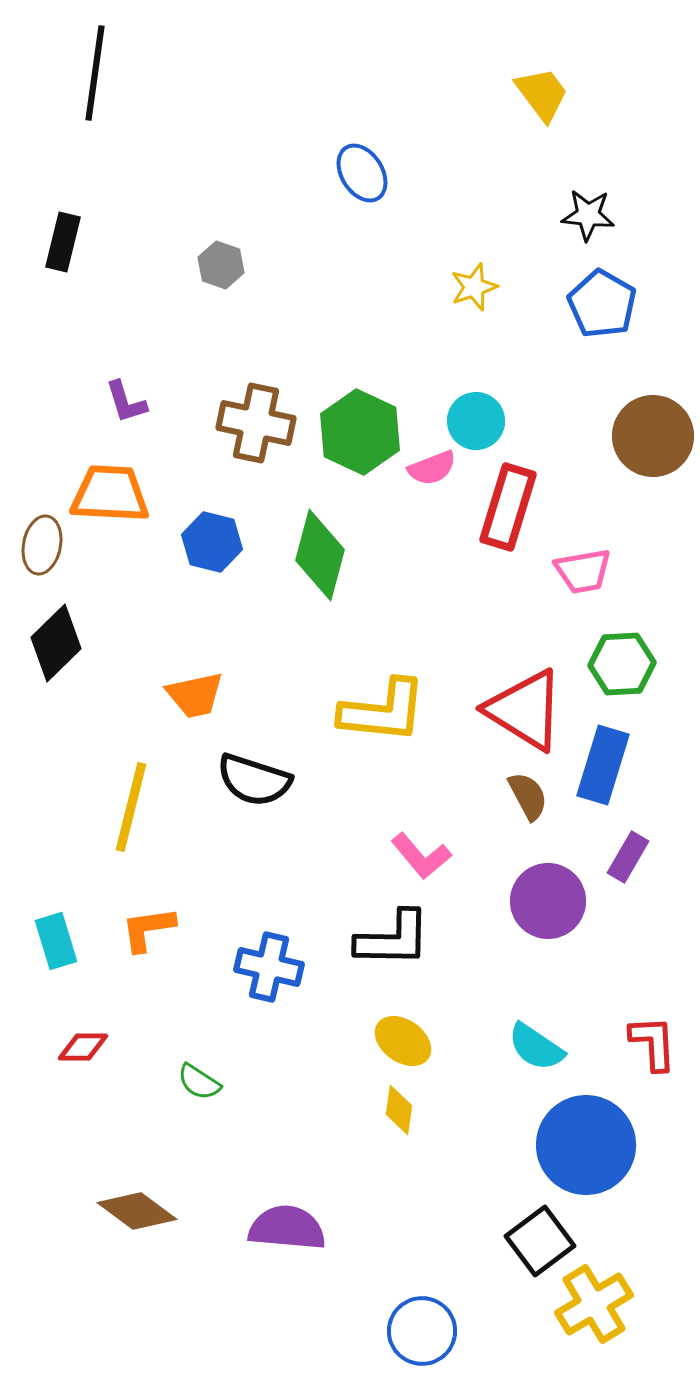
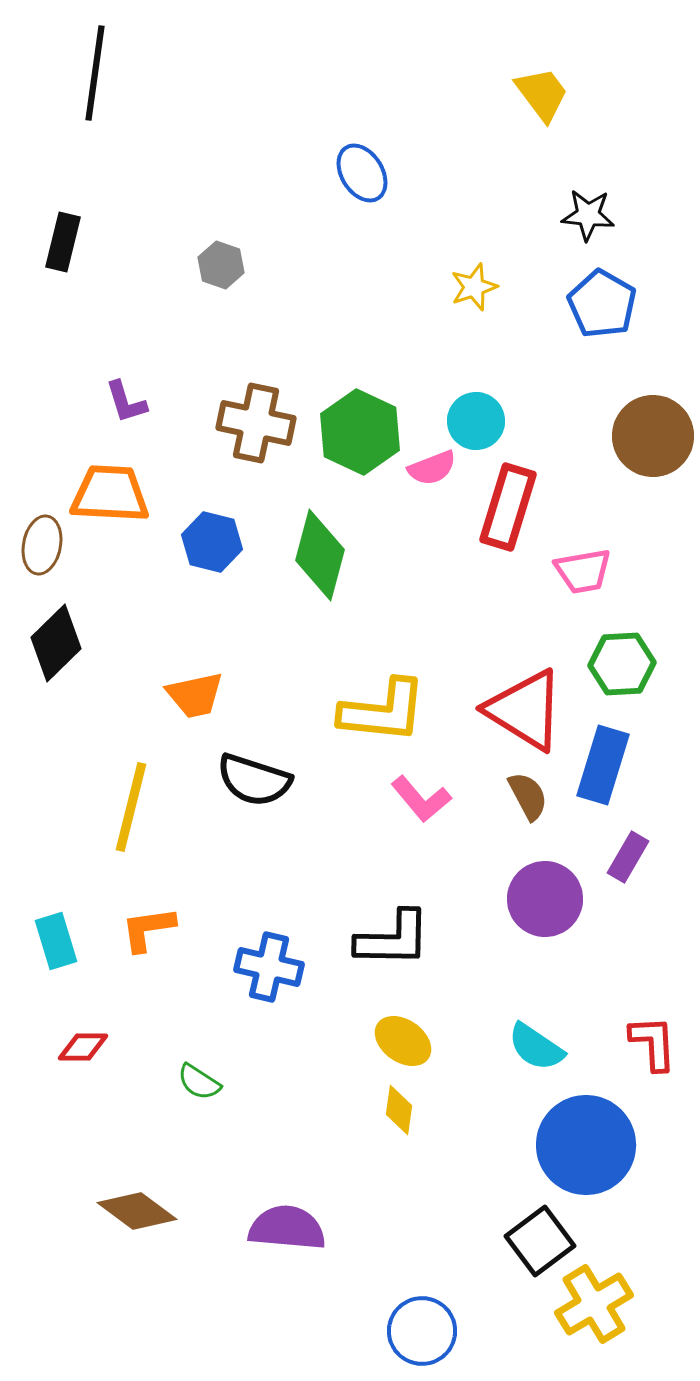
pink L-shape at (421, 856): moved 57 px up
purple circle at (548, 901): moved 3 px left, 2 px up
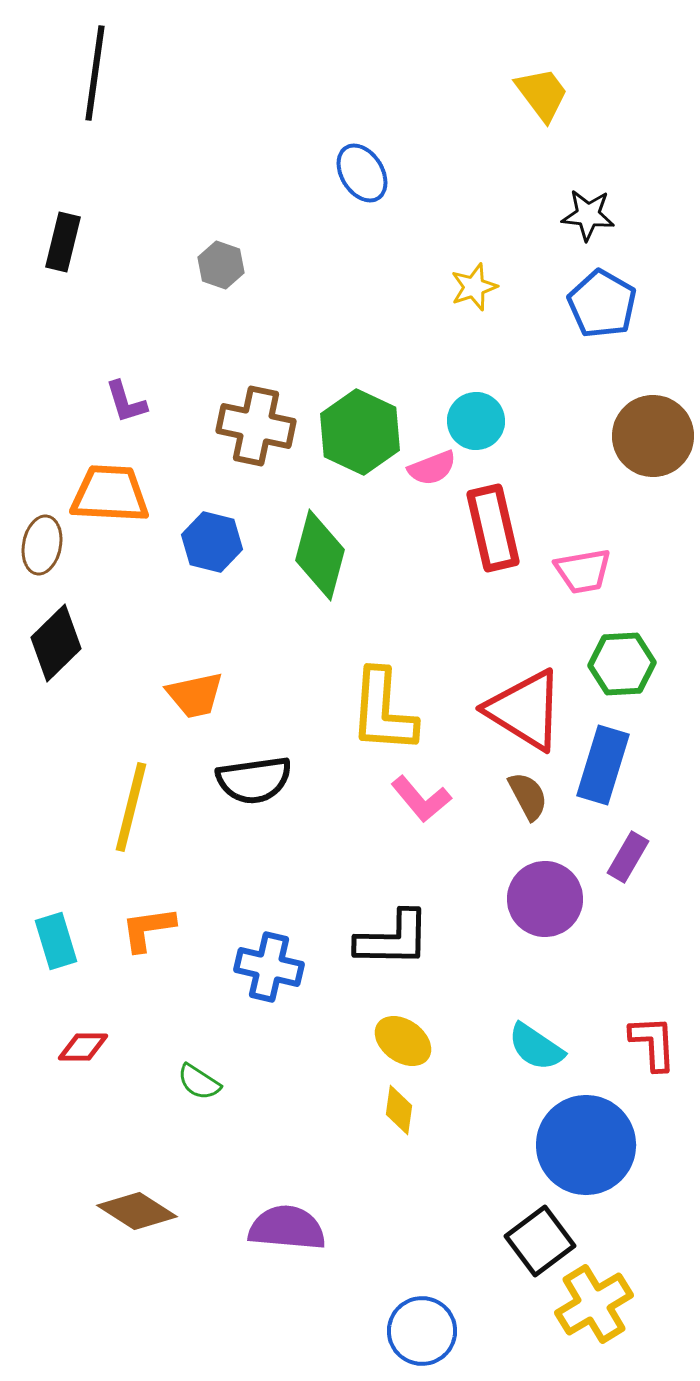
brown cross at (256, 423): moved 3 px down
red rectangle at (508, 507): moved 15 px left, 21 px down; rotated 30 degrees counterclockwise
yellow L-shape at (383, 711): rotated 88 degrees clockwise
black semicircle at (254, 780): rotated 26 degrees counterclockwise
brown diamond at (137, 1211): rotated 4 degrees counterclockwise
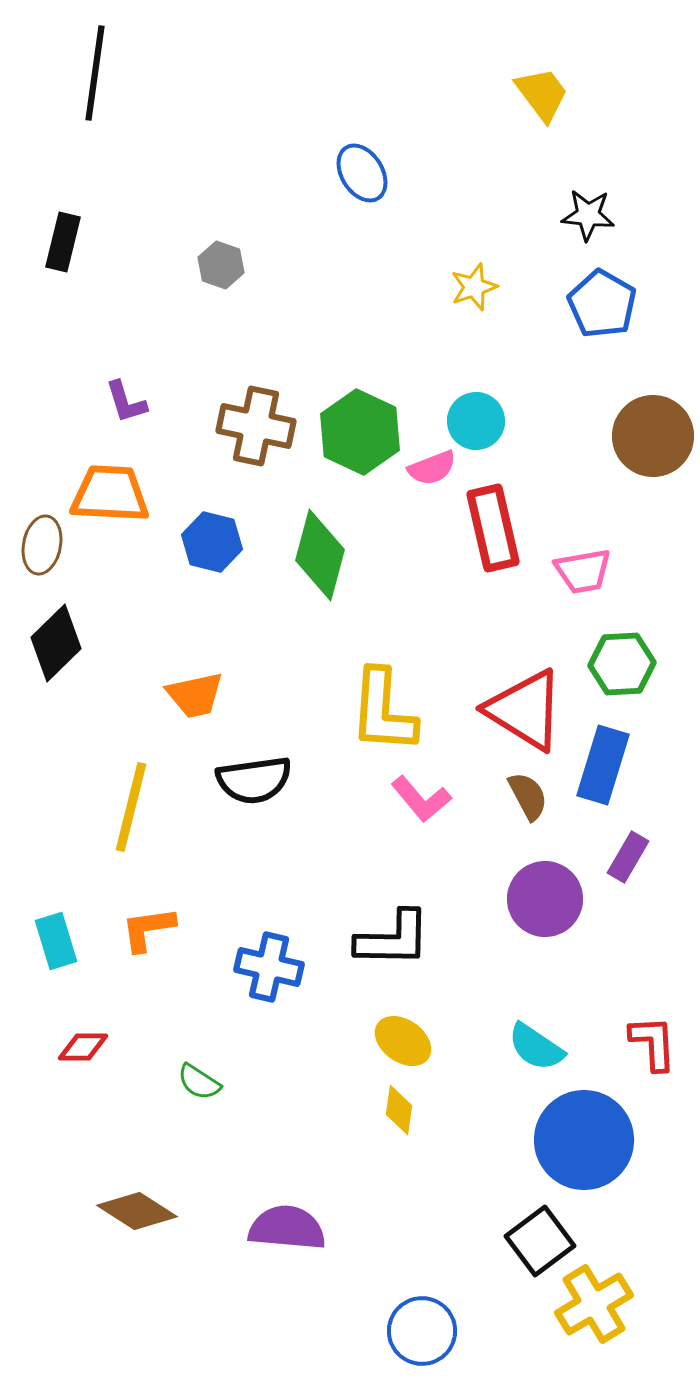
blue circle at (586, 1145): moved 2 px left, 5 px up
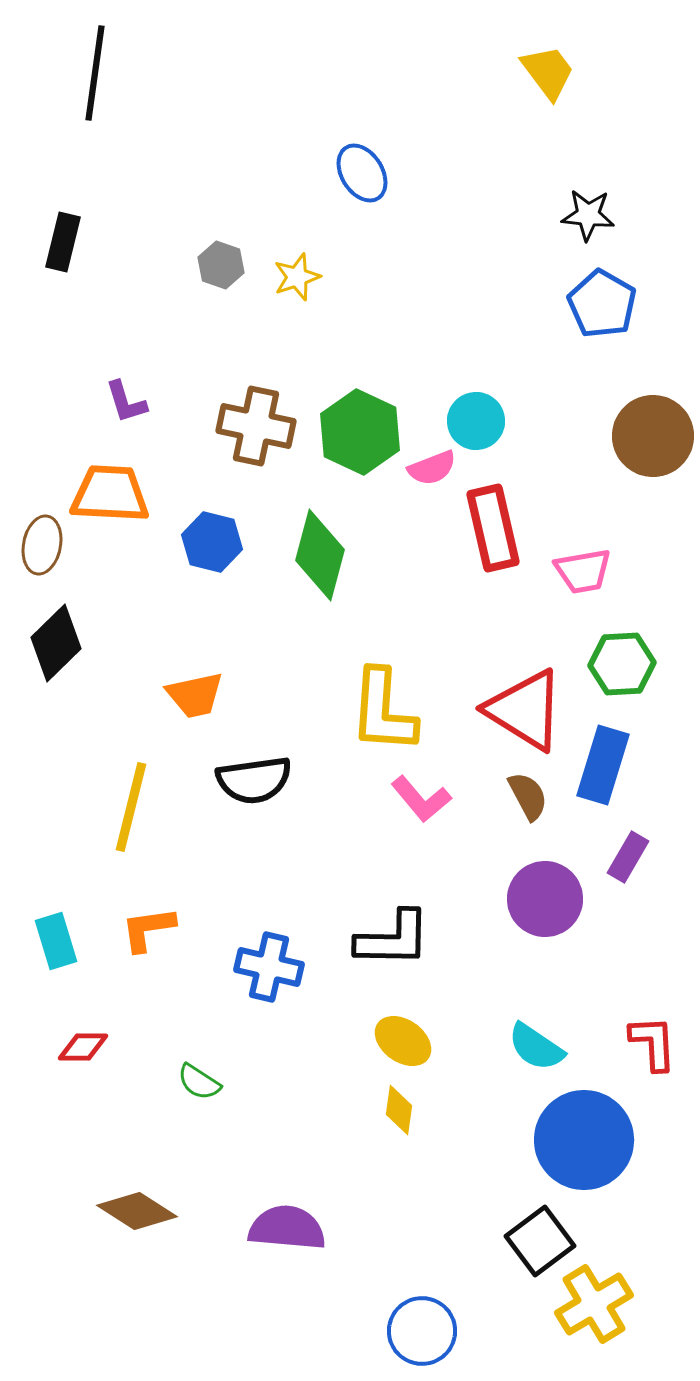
yellow trapezoid at (542, 94): moved 6 px right, 22 px up
yellow star at (474, 287): moved 177 px left, 10 px up
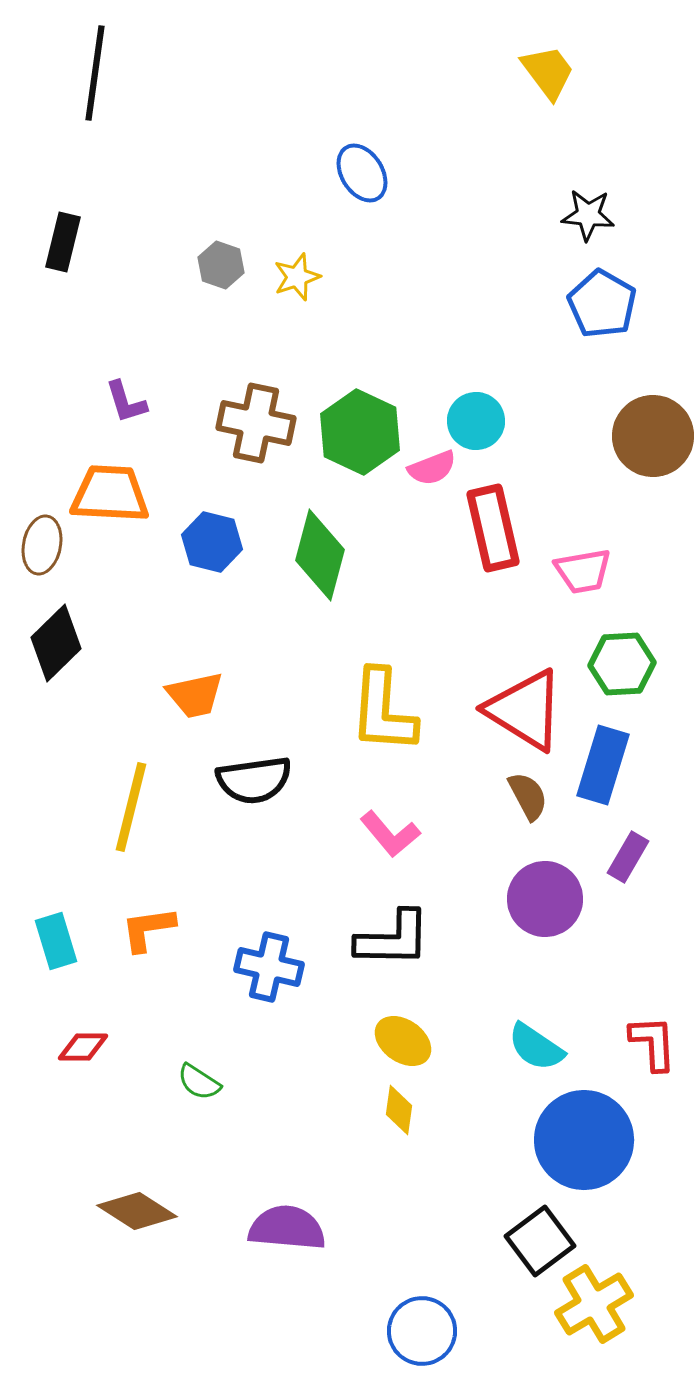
brown cross at (256, 426): moved 3 px up
pink L-shape at (421, 799): moved 31 px left, 35 px down
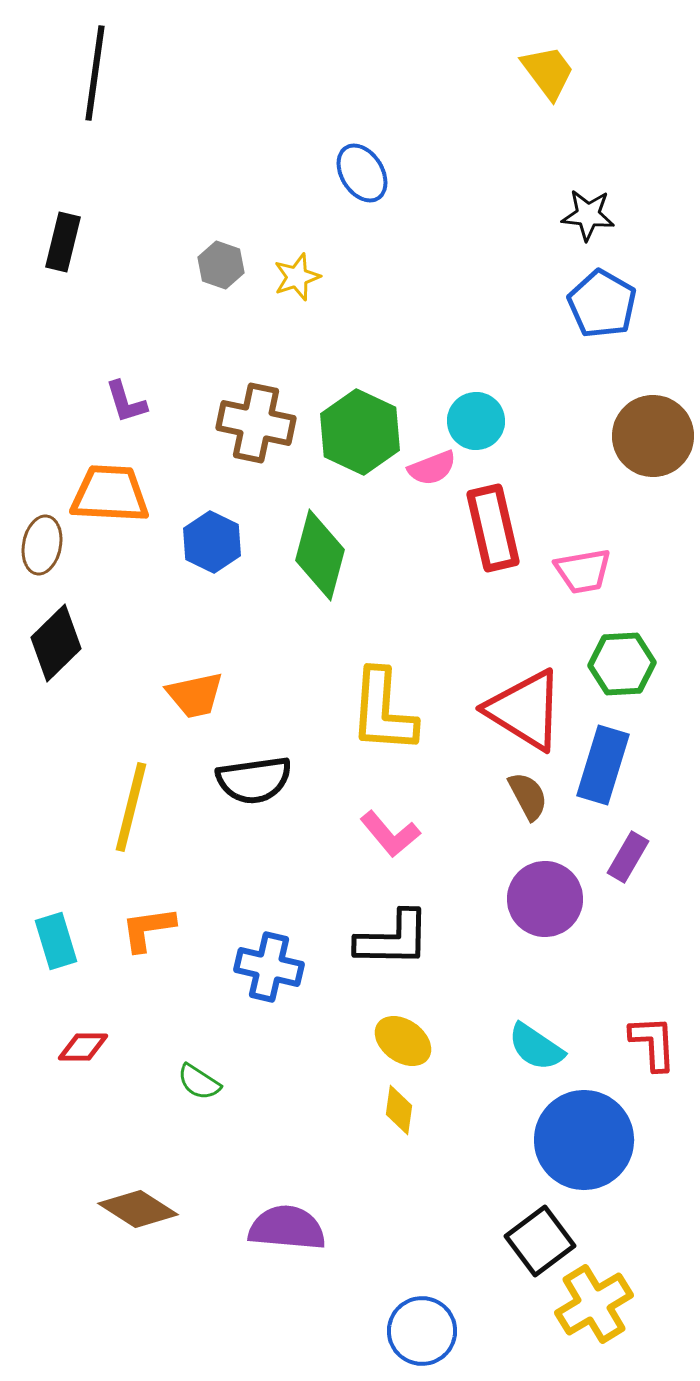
blue hexagon at (212, 542): rotated 12 degrees clockwise
brown diamond at (137, 1211): moved 1 px right, 2 px up
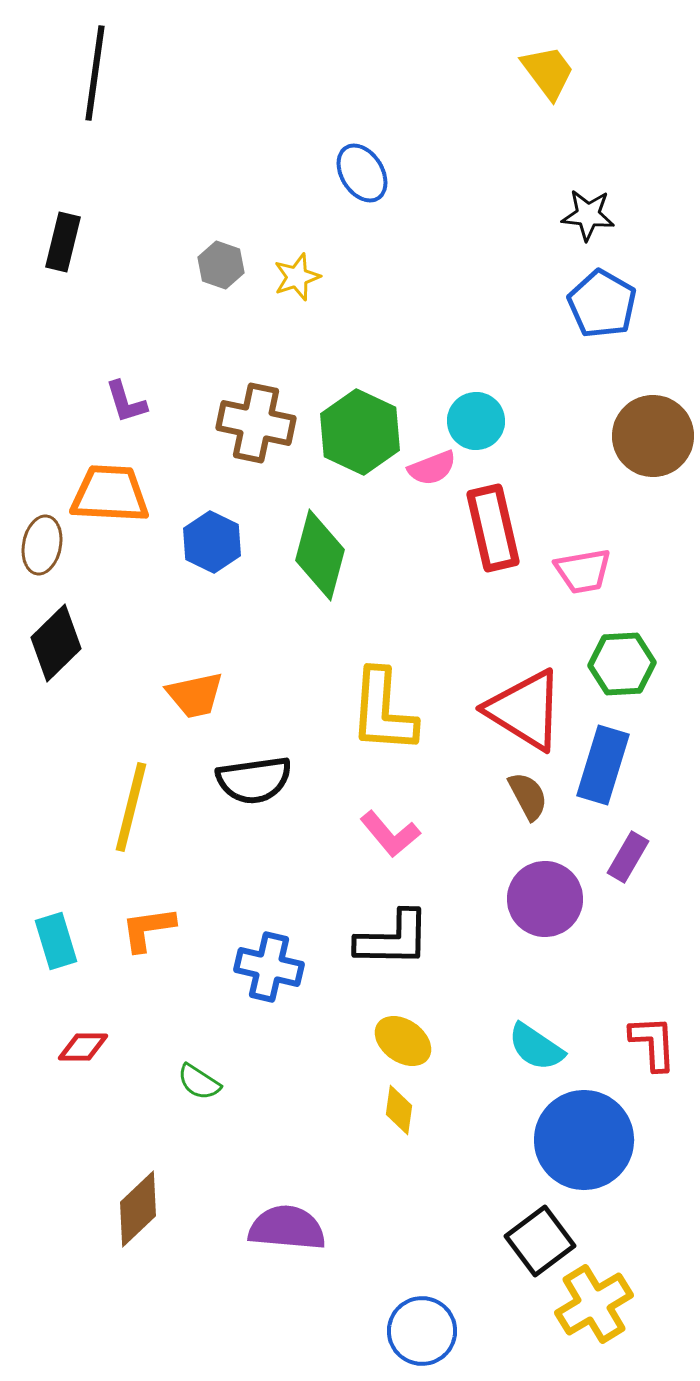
brown diamond at (138, 1209): rotated 76 degrees counterclockwise
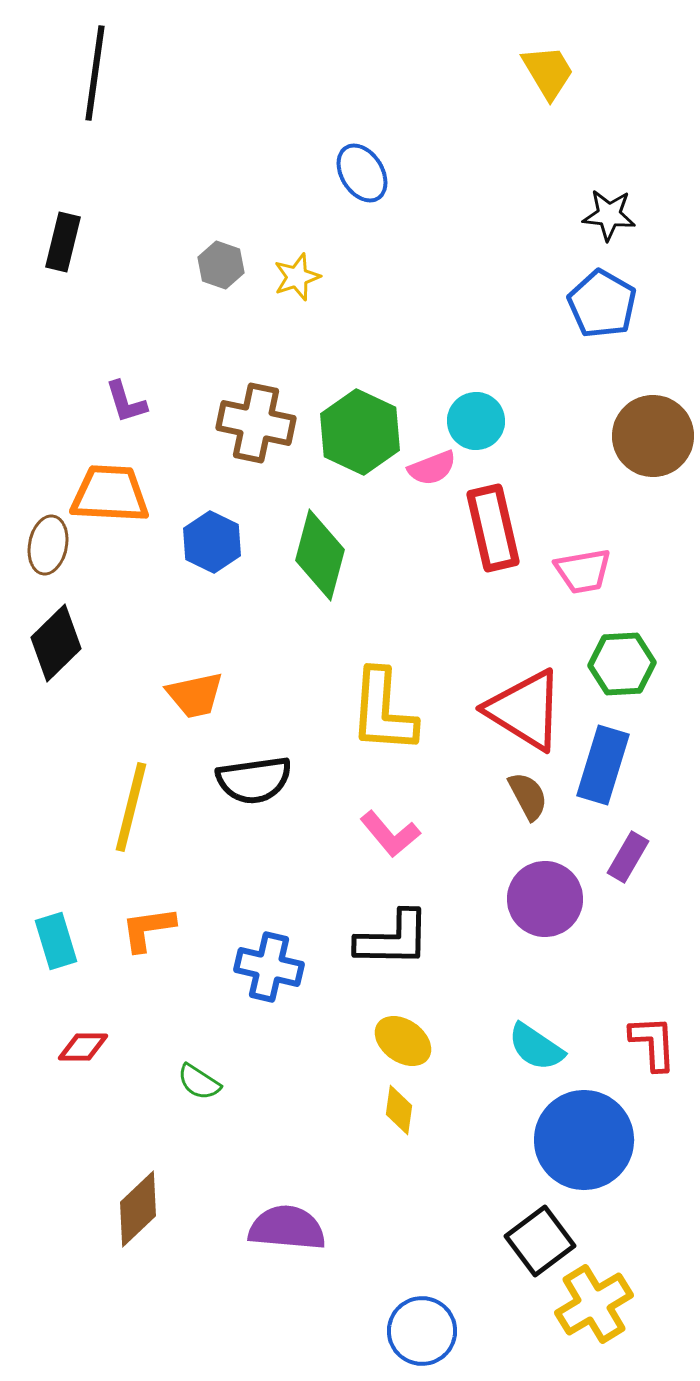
yellow trapezoid at (548, 72): rotated 6 degrees clockwise
black star at (588, 215): moved 21 px right
brown ellipse at (42, 545): moved 6 px right
